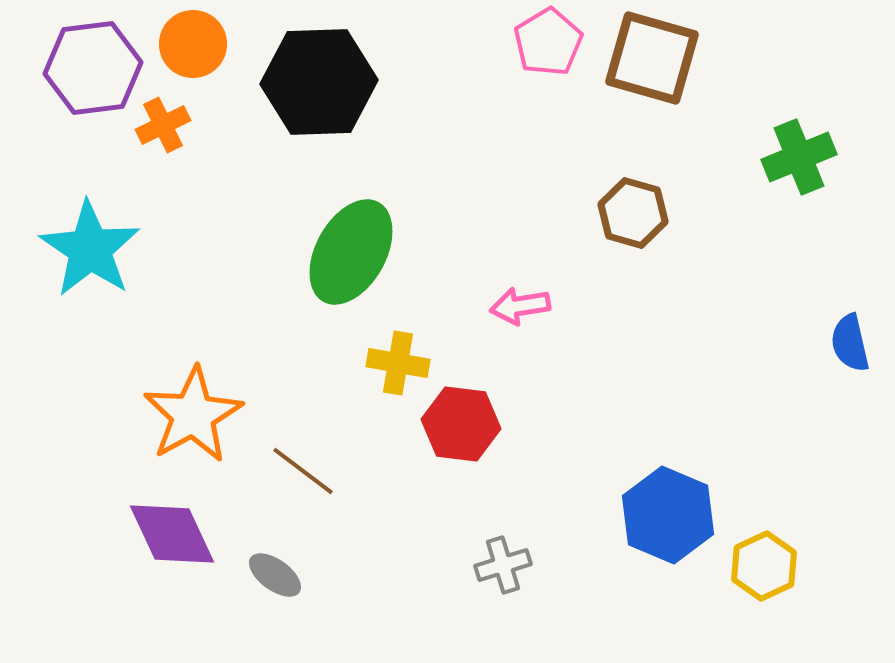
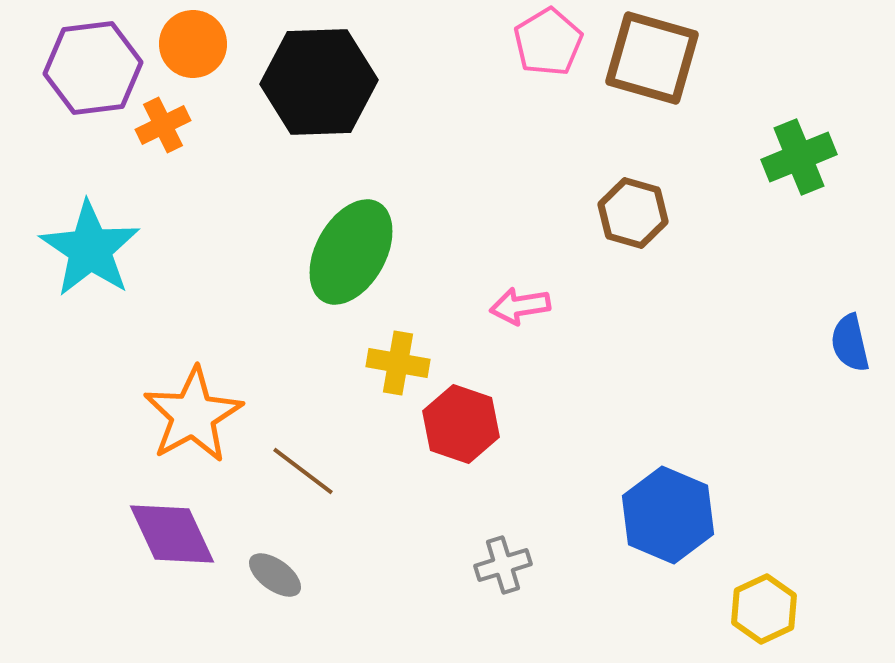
red hexagon: rotated 12 degrees clockwise
yellow hexagon: moved 43 px down
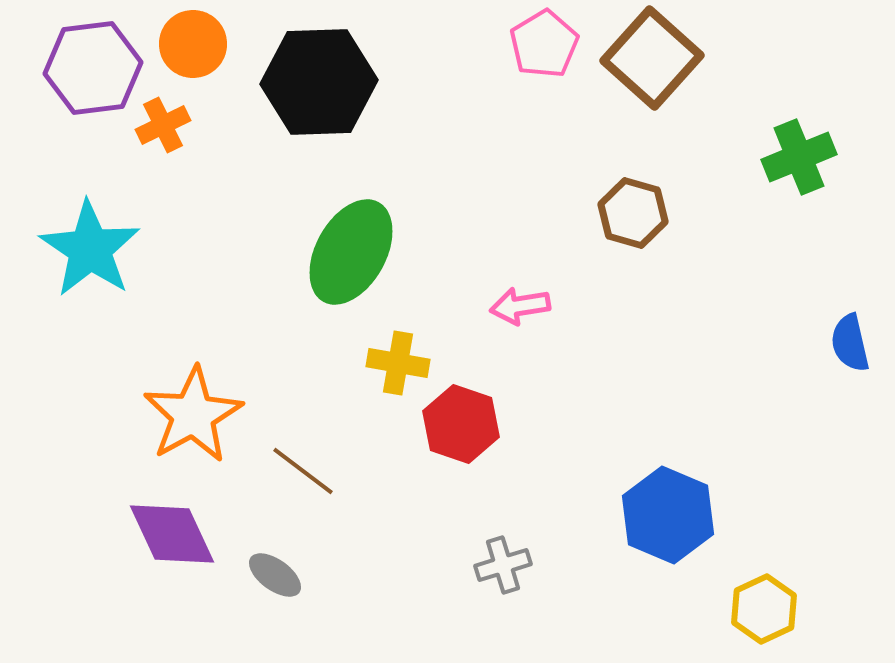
pink pentagon: moved 4 px left, 2 px down
brown square: rotated 26 degrees clockwise
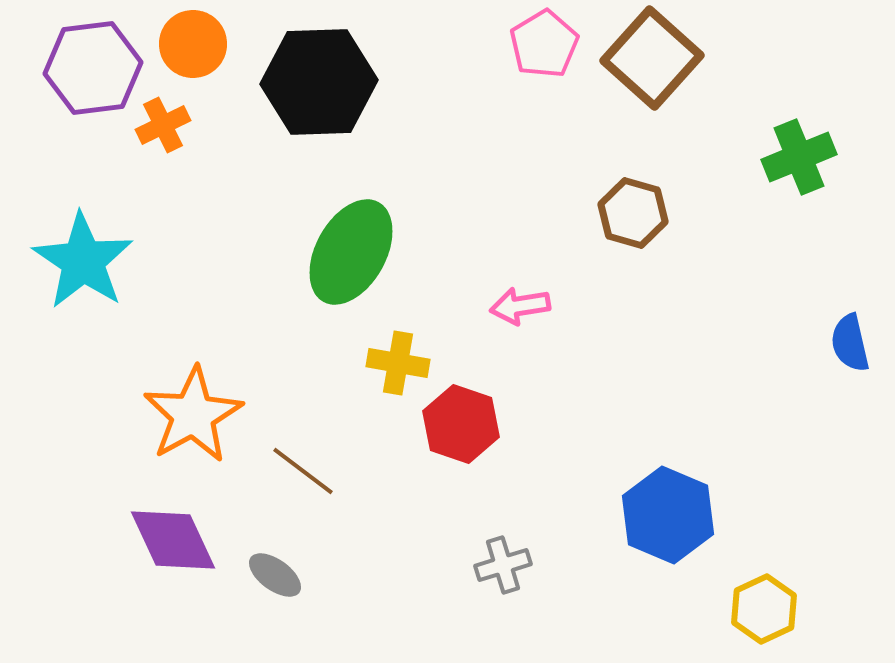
cyan star: moved 7 px left, 12 px down
purple diamond: moved 1 px right, 6 px down
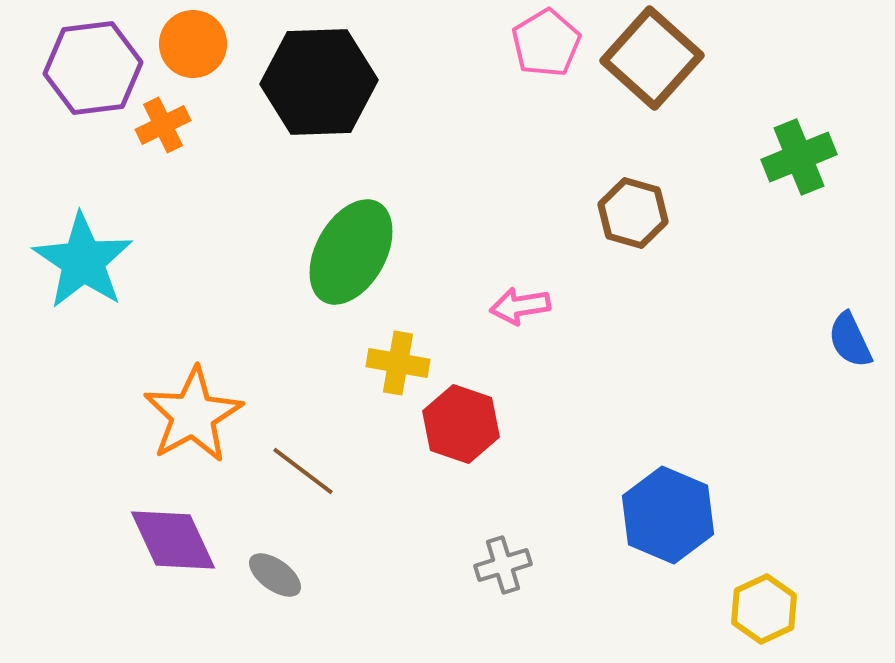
pink pentagon: moved 2 px right, 1 px up
blue semicircle: moved 3 px up; rotated 12 degrees counterclockwise
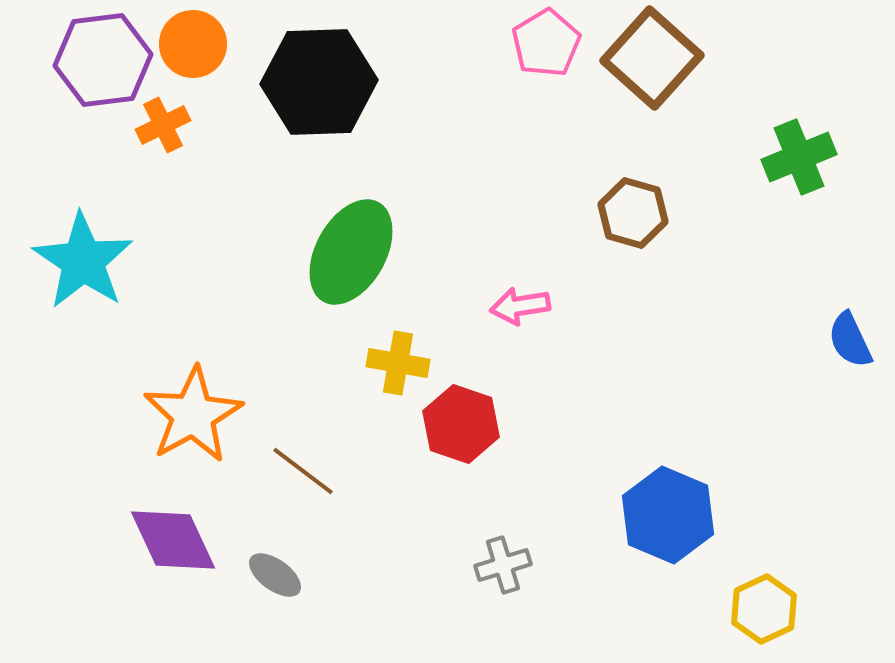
purple hexagon: moved 10 px right, 8 px up
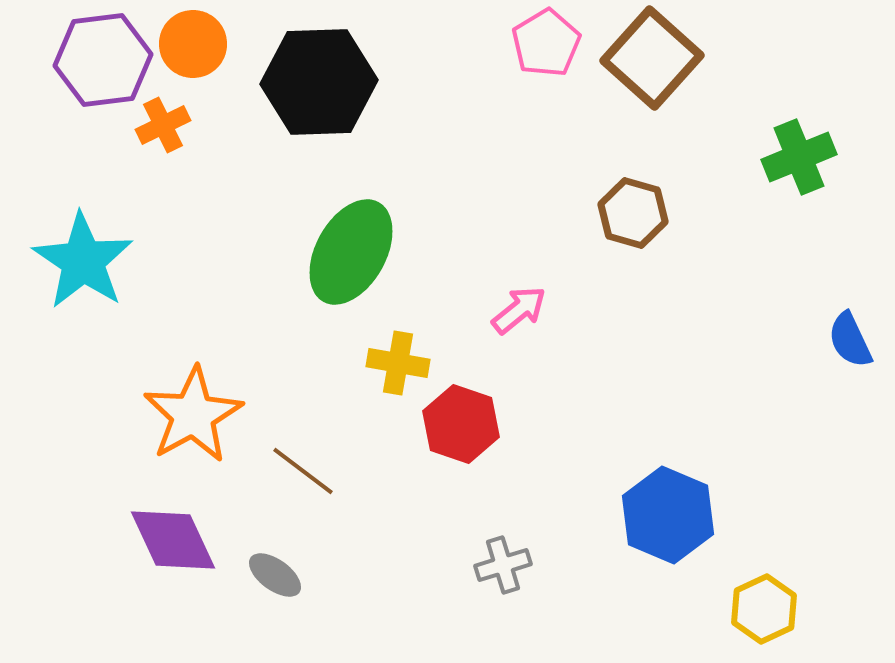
pink arrow: moved 1 px left, 4 px down; rotated 150 degrees clockwise
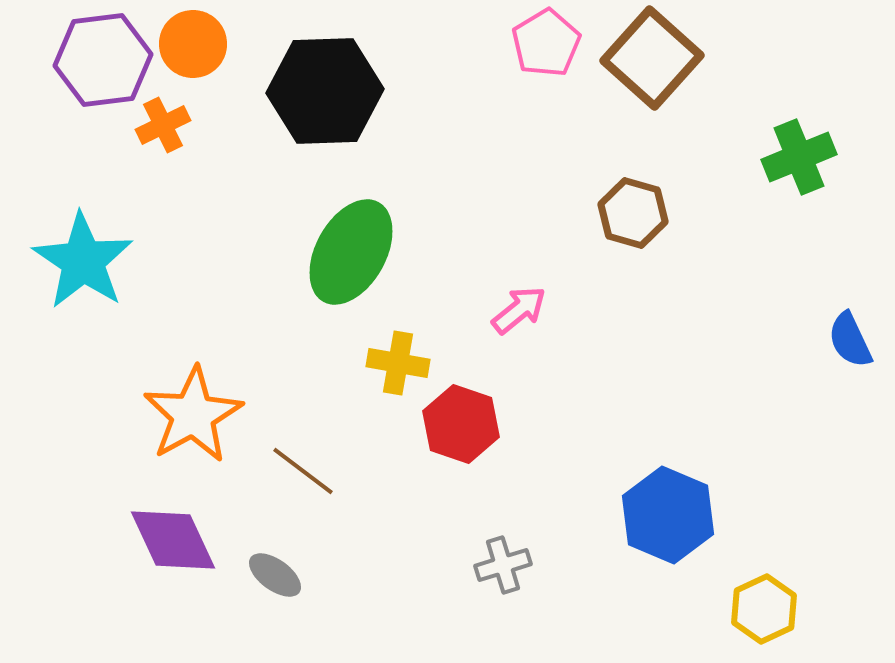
black hexagon: moved 6 px right, 9 px down
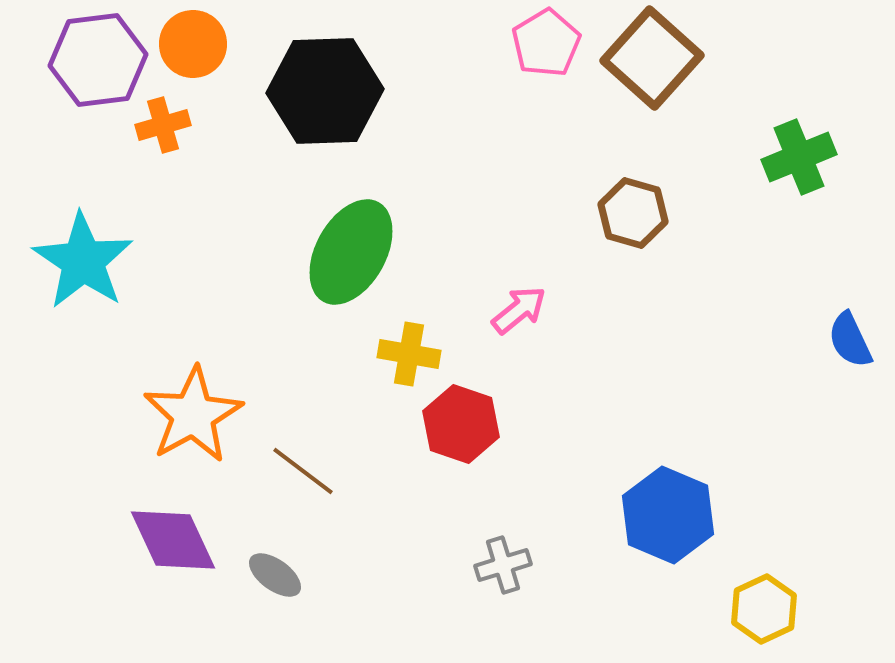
purple hexagon: moved 5 px left
orange cross: rotated 10 degrees clockwise
yellow cross: moved 11 px right, 9 px up
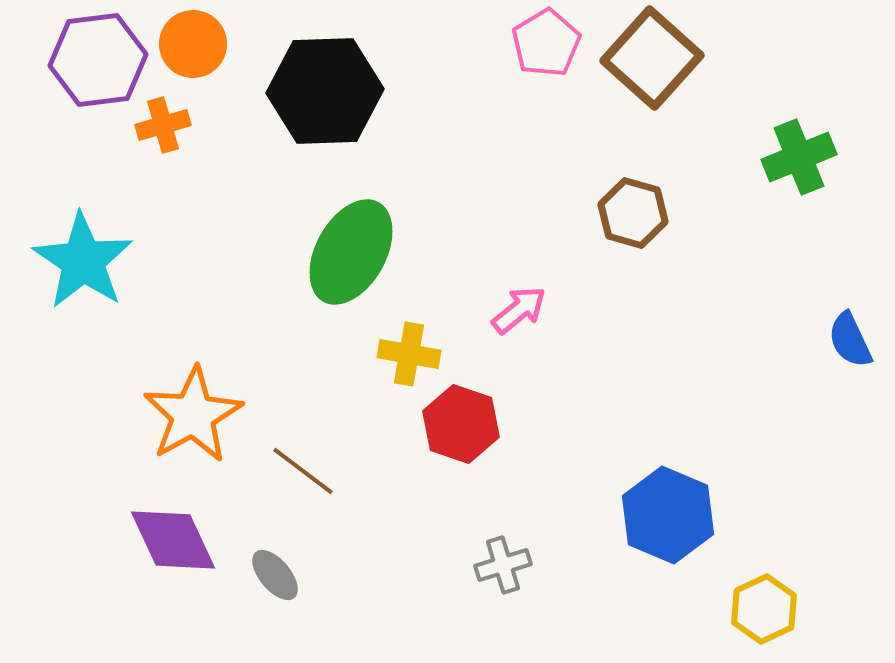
gray ellipse: rotated 14 degrees clockwise
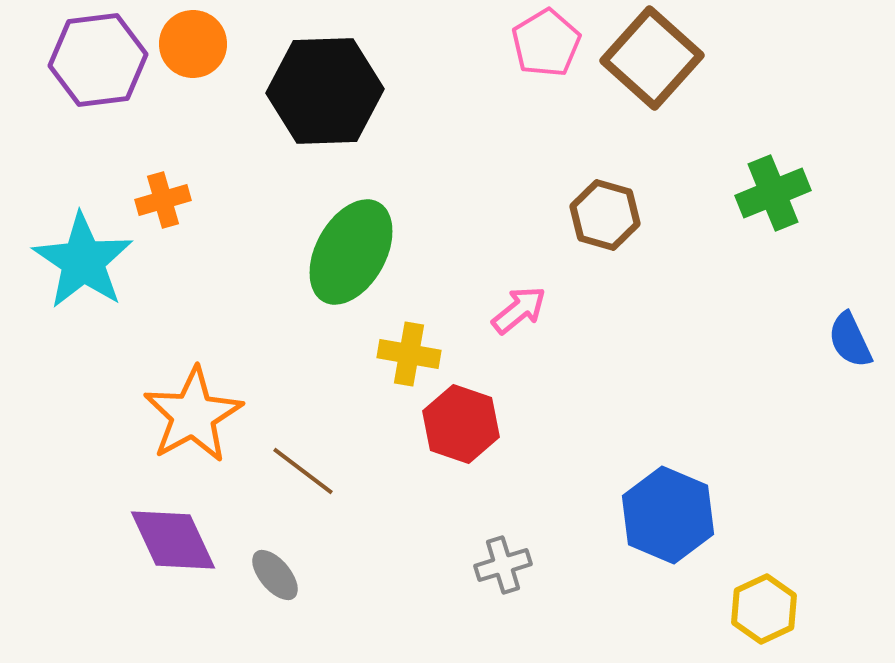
orange cross: moved 75 px down
green cross: moved 26 px left, 36 px down
brown hexagon: moved 28 px left, 2 px down
